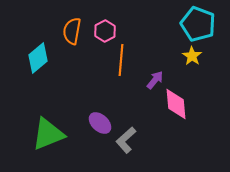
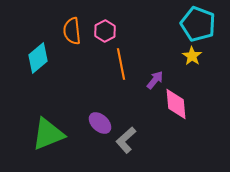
orange semicircle: rotated 16 degrees counterclockwise
orange line: moved 4 px down; rotated 16 degrees counterclockwise
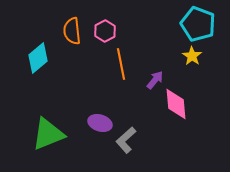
purple ellipse: rotated 25 degrees counterclockwise
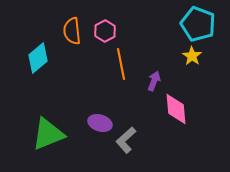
purple arrow: moved 1 px left, 1 px down; rotated 18 degrees counterclockwise
pink diamond: moved 5 px down
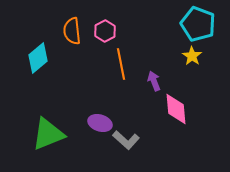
purple arrow: rotated 42 degrees counterclockwise
gray L-shape: rotated 96 degrees counterclockwise
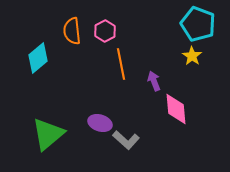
green triangle: rotated 18 degrees counterclockwise
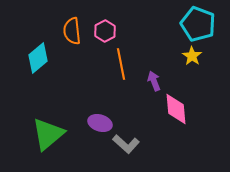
gray L-shape: moved 4 px down
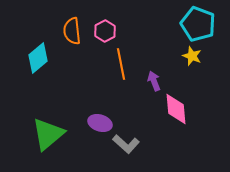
yellow star: rotated 12 degrees counterclockwise
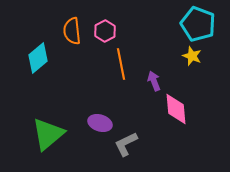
gray L-shape: rotated 112 degrees clockwise
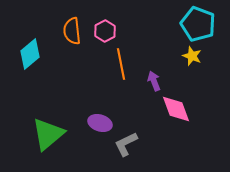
cyan diamond: moved 8 px left, 4 px up
pink diamond: rotated 16 degrees counterclockwise
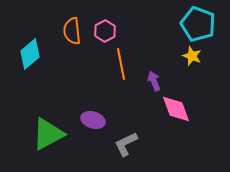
purple ellipse: moved 7 px left, 3 px up
green triangle: rotated 12 degrees clockwise
